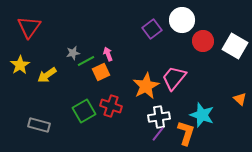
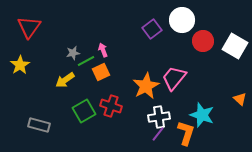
pink arrow: moved 5 px left, 4 px up
yellow arrow: moved 18 px right, 5 px down
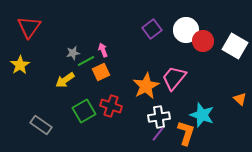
white circle: moved 4 px right, 10 px down
gray rectangle: moved 2 px right; rotated 20 degrees clockwise
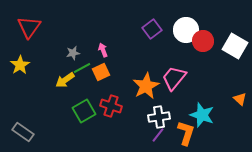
green line: moved 4 px left, 7 px down
gray rectangle: moved 18 px left, 7 px down
purple line: moved 1 px down
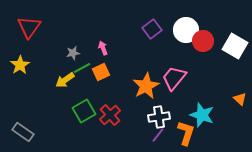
pink arrow: moved 2 px up
red cross: moved 1 px left, 9 px down; rotated 30 degrees clockwise
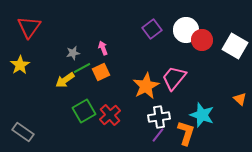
red circle: moved 1 px left, 1 px up
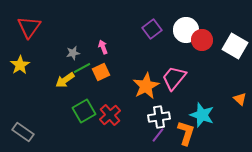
pink arrow: moved 1 px up
